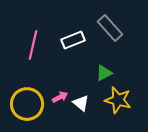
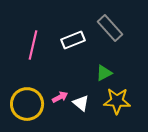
yellow star: moved 1 px left, 1 px down; rotated 12 degrees counterclockwise
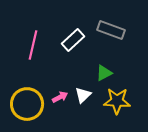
gray rectangle: moved 1 px right, 2 px down; rotated 28 degrees counterclockwise
white rectangle: rotated 20 degrees counterclockwise
white triangle: moved 2 px right, 8 px up; rotated 36 degrees clockwise
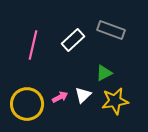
yellow star: moved 2 px left; rotated 12 degrees counterclockwise
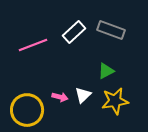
white rectangle: moved 1 px right, 8 px up
pink line: rotated 56 degrees clockwise
green triangle: moved 2 px right, 2 px up
pink arrow: rotated 42 degrees clockwise
yellow circle: moved 6 px down
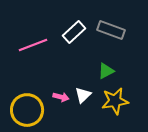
pink arrow: moved 1 px right
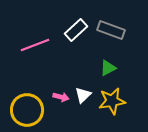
white rectangle: moved 2 px right, 2 px up
pink line: moved 2 px right
green triangle: moved 2 px right, 3 px up
yellow star: moved 3 px left
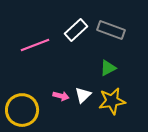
pink arrow: moved 1 px up
yellow circle: moved 5 px left
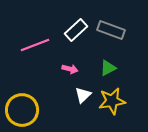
pink arrow: moved 9 px right, 27 px up
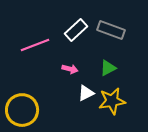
white triangle: moved 3 px right, 2 px up; rotated 18 degrees clockwise
